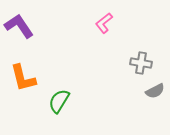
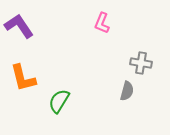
pink L-shape: moved 2 px left; rotated 30 degrees counterclockwise
gray semicircle: moved 28 px left; rotated 48 degrees counterclockwise
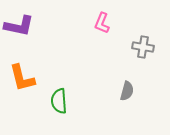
purple L-shape: rotated 136 degrees clockwise
gray cross: moved 2 px right, 16 px up
orange L-shape: moved 1 px left
green semicircle: rotated 35 degrees counterclockwise
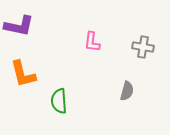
pink L-shape: moved 10 px left, 19 px down; rotated 15 degrees counterclockwise
orange L-shape: moved 1 px right, 4 px up
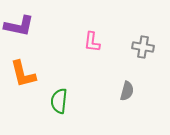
green semicircle: rotated 10 degrees clockwise
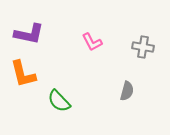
purple L-shape: moved 10 px right, 8 px down
pink L-shape: rotated 35 degrees counterclockwise
green semicircle: rotated 50 degrees counterclockwise
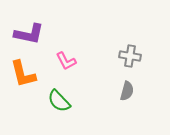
pink L-shape: moved 26 px left, 19 px down
gray cross: moved 13 px left, 9 px down
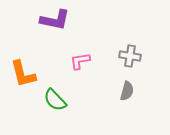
purple L-shape: moved 26 px right, 14 px up
pink L-shape: moved 14 px right; rotated 110 degrees clockwise
green semicircle: moved 4 px left, 1 px up
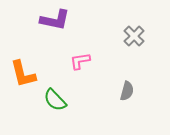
gray cross: moved 4 px right, 20 px up; rotated 35 degrees clockwise
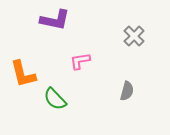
green semicircle: moved 1 px up
